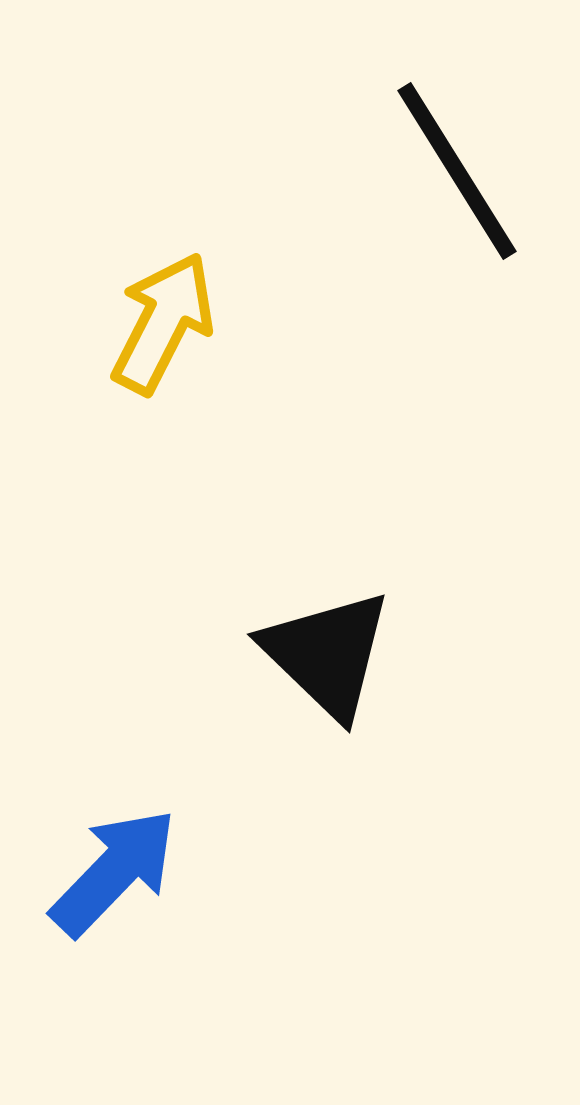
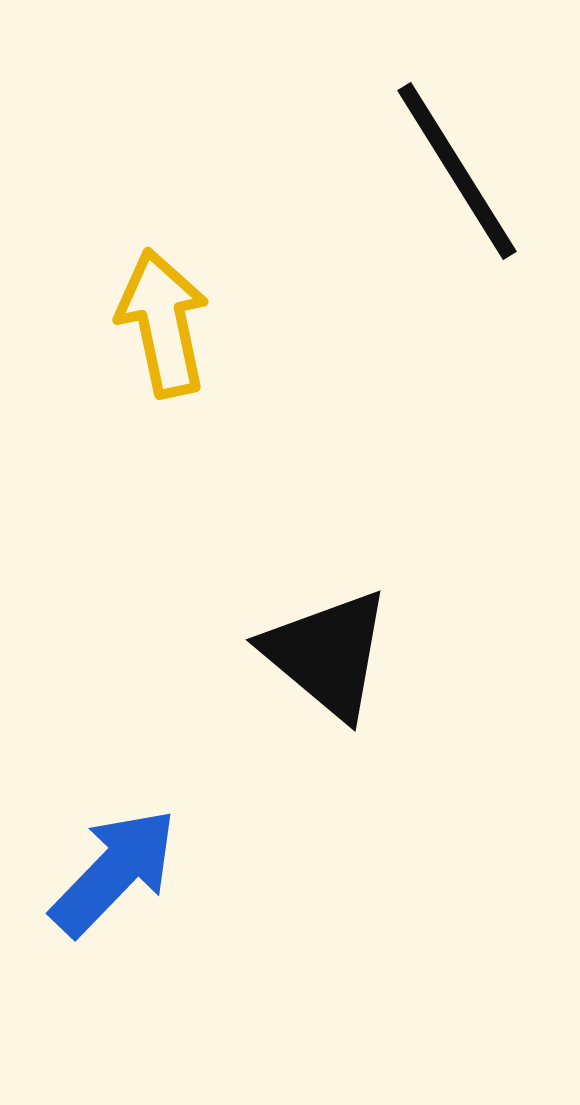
yellow arrow: rotated 39 degrees counterclockwise
black triangle: rotated 4 degrees counterclockwise
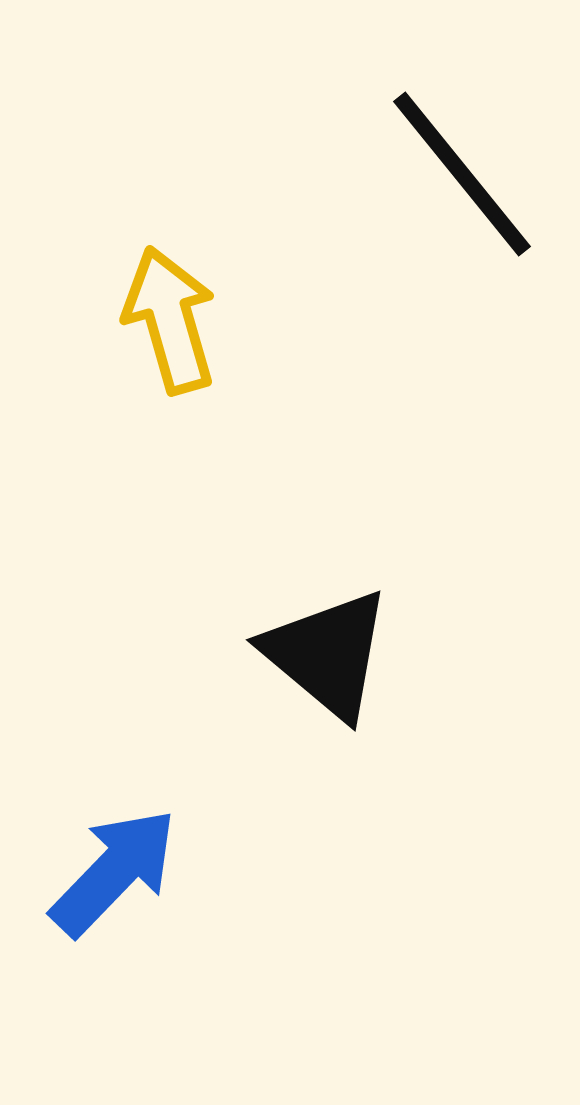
black line: moved 5 px right, 3 px down; rotated 7 degrees counterclockwise
yellow arrow: moved 7 px right, 3 px up; rotated 4 degrees counterclockwise
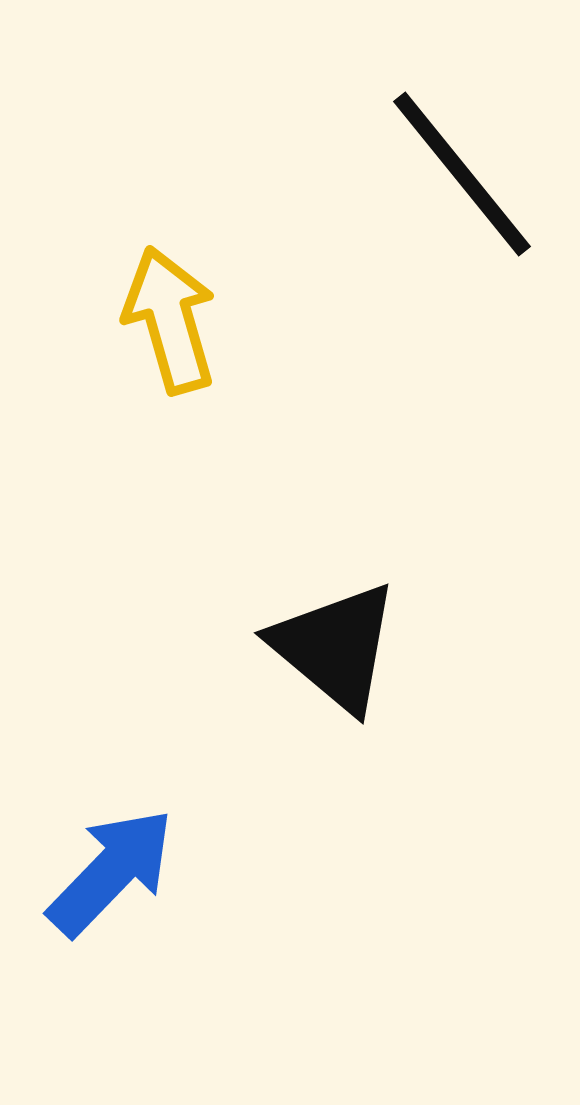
black triangle: moved 8 px right, 7 px up
blue arrow: moved 3 px left
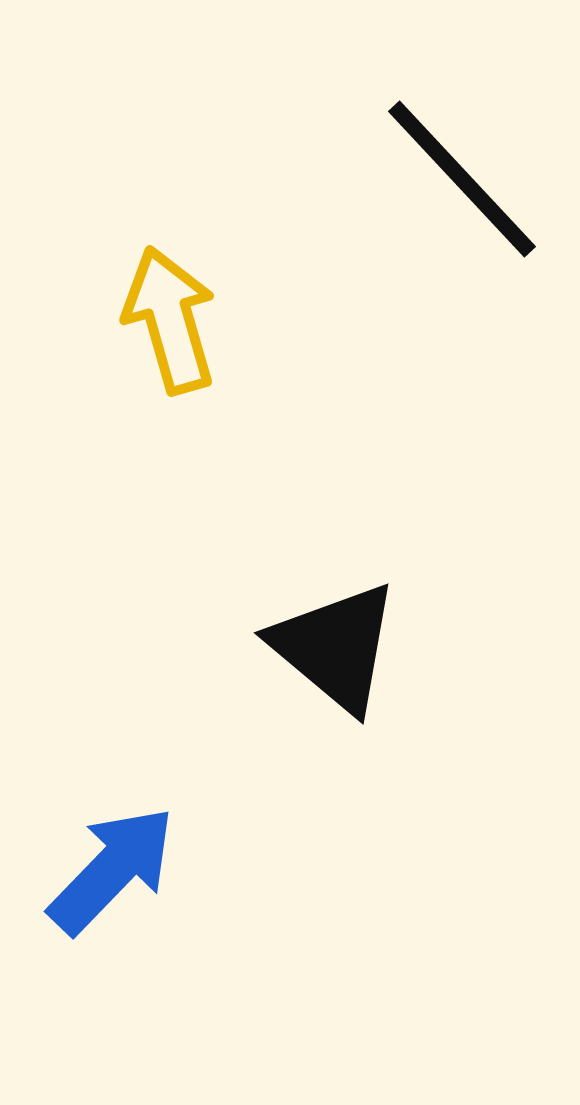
black line: moved 5 px down; rotated 4 degrees counterclockwise
blue arrow: moved 1 px right, 2 px up
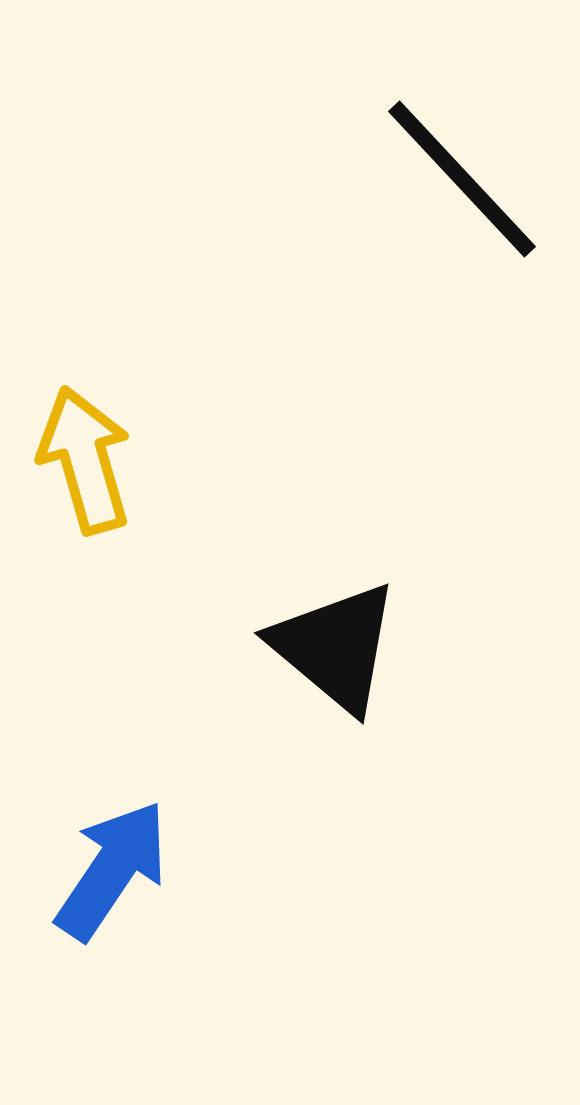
yellow arrow: moved 85 px left, 140 px down
blue arrow: rotated 10 degrees counterclockwise
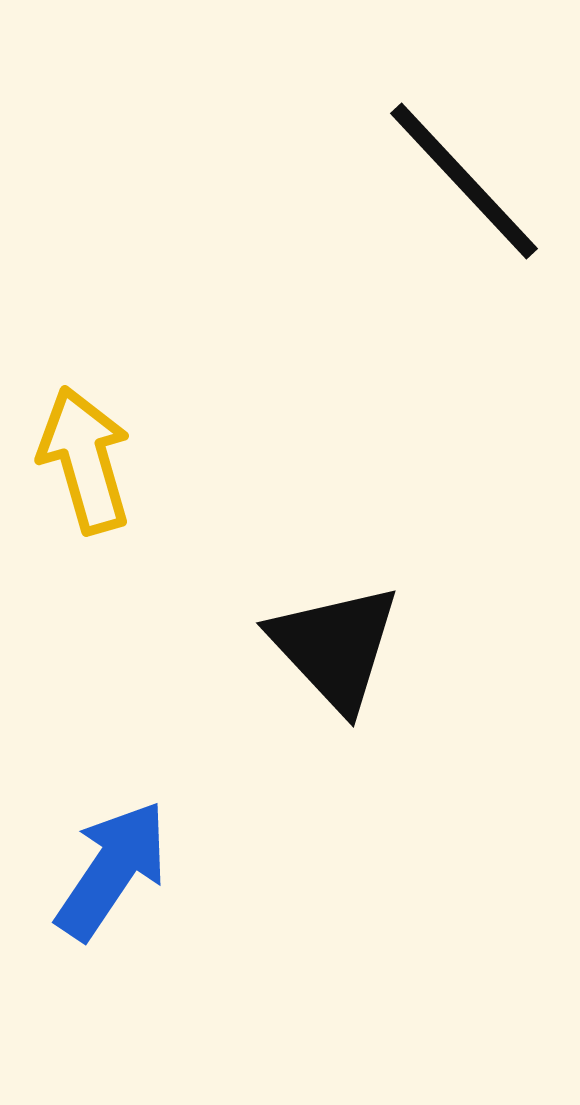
black line: moved 2 px right, 2 px down
black triangle: rotated 7 degrees clockwise
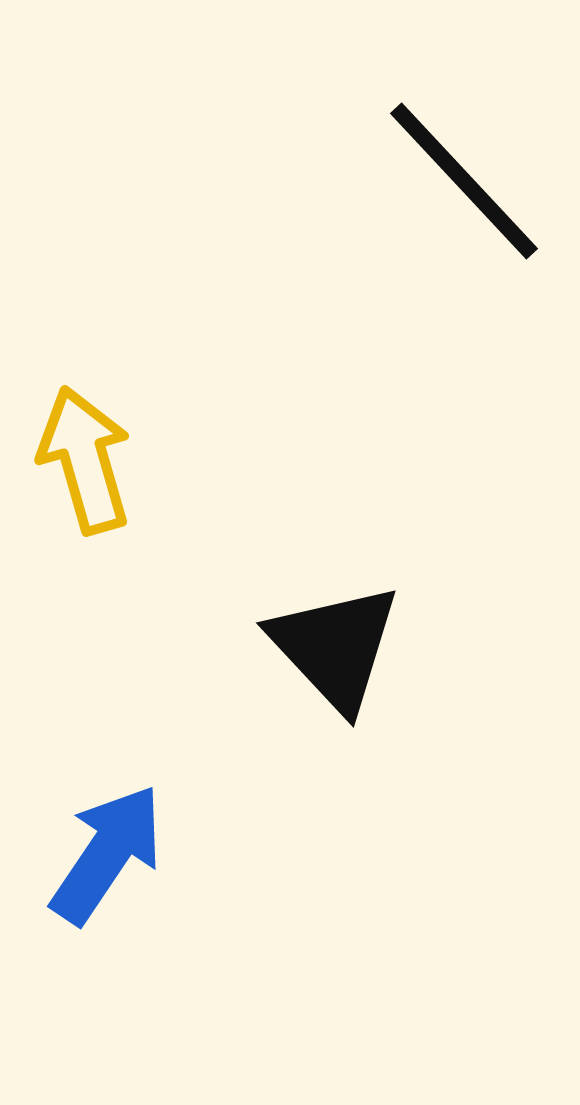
blue arrow: moved 5 px left, 16 px up
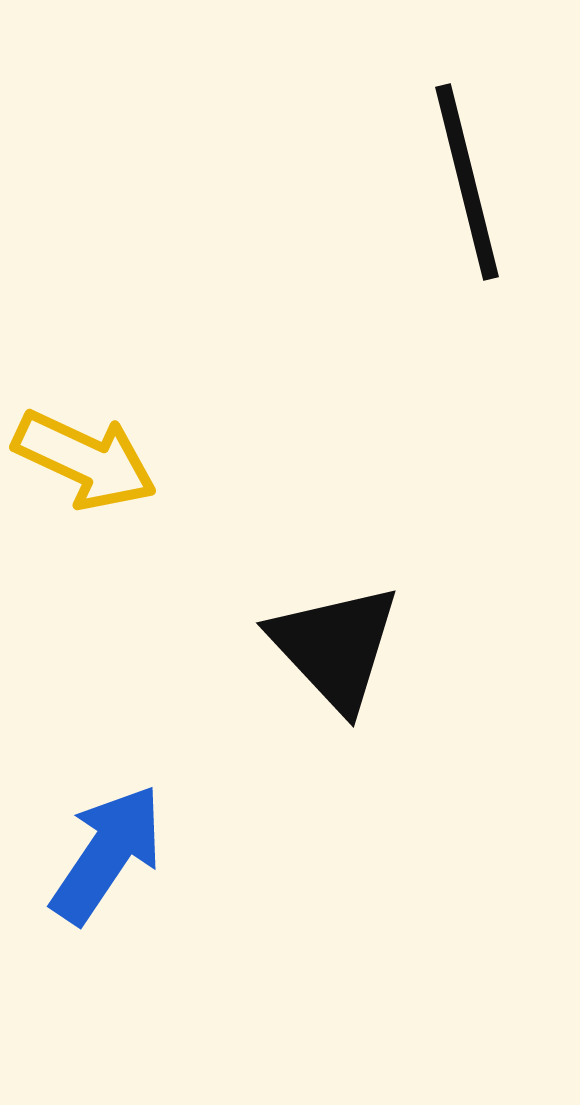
black line: moved 3 px right, 1 px down; rotated 29 degrees clockwise
yellow arrow: rotated 131 degrees clockwise
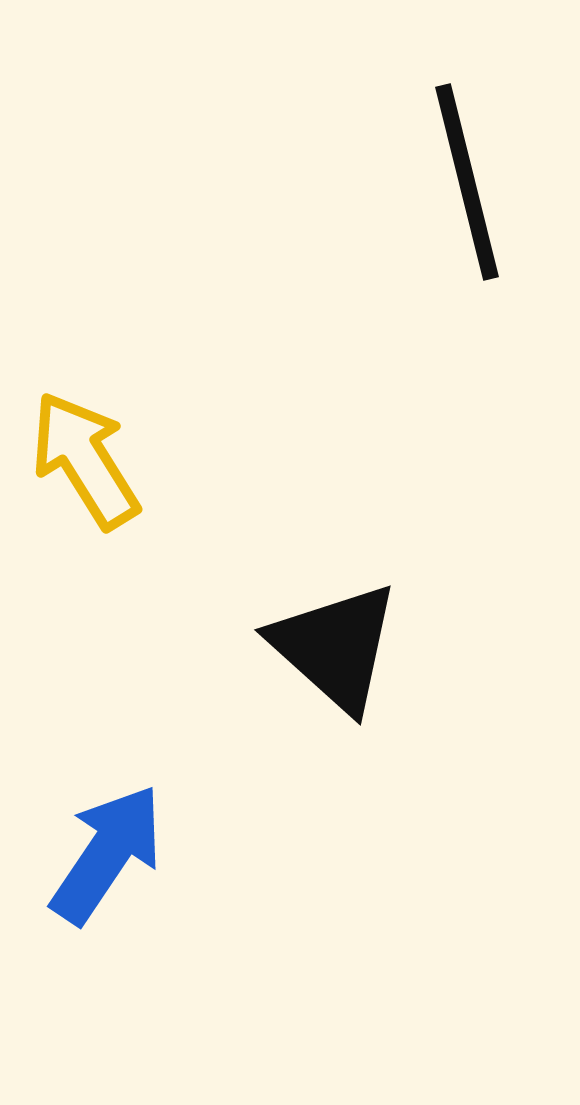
yellow arrow: rotated 147 degrees counterclockwise
black triangle: rotated 5 degrees counterclockwise
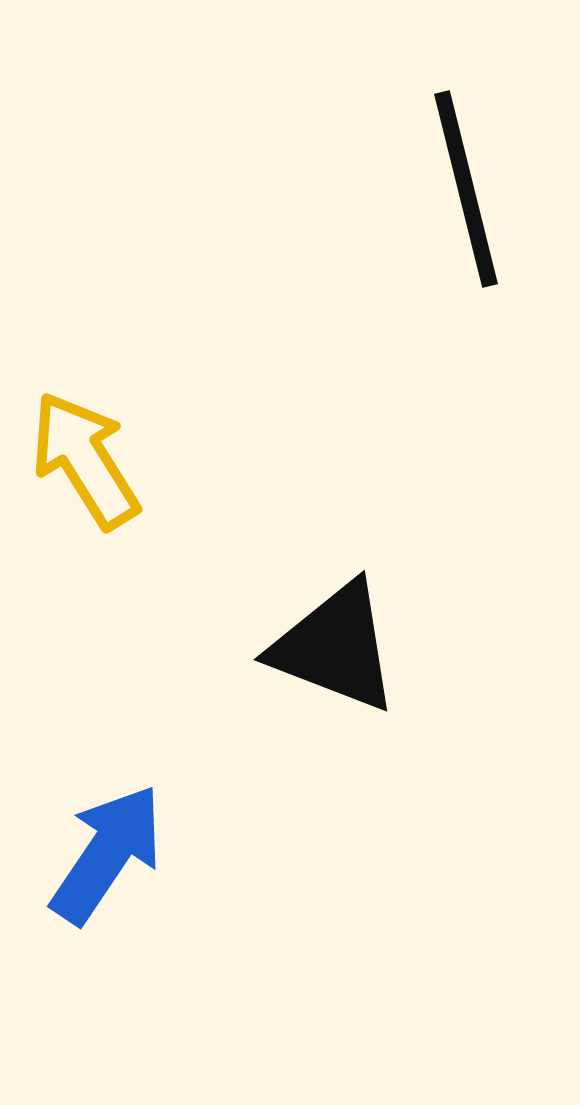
black line: moved 1 px left, 7 px down
black triangle: rotated 21 degrees counterclockwise
